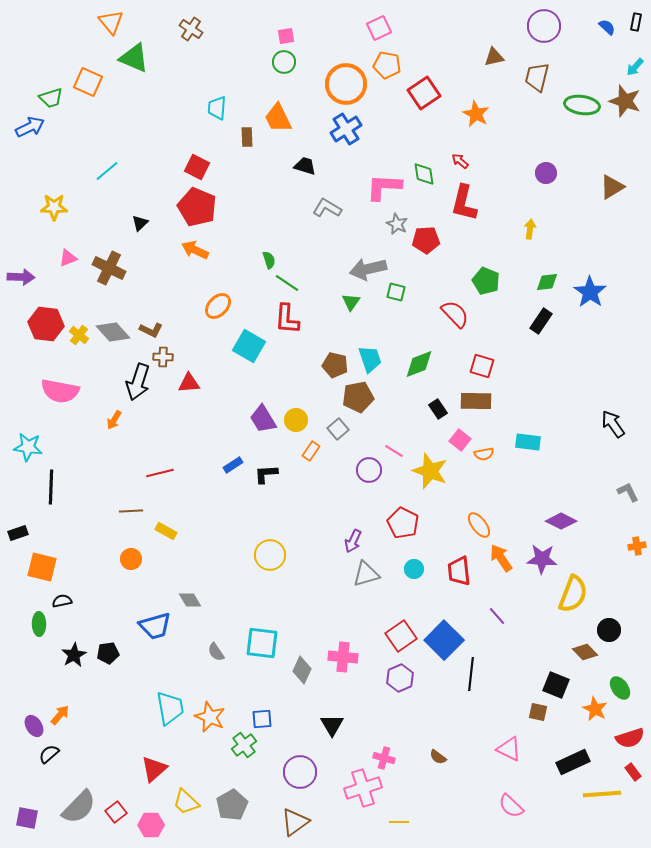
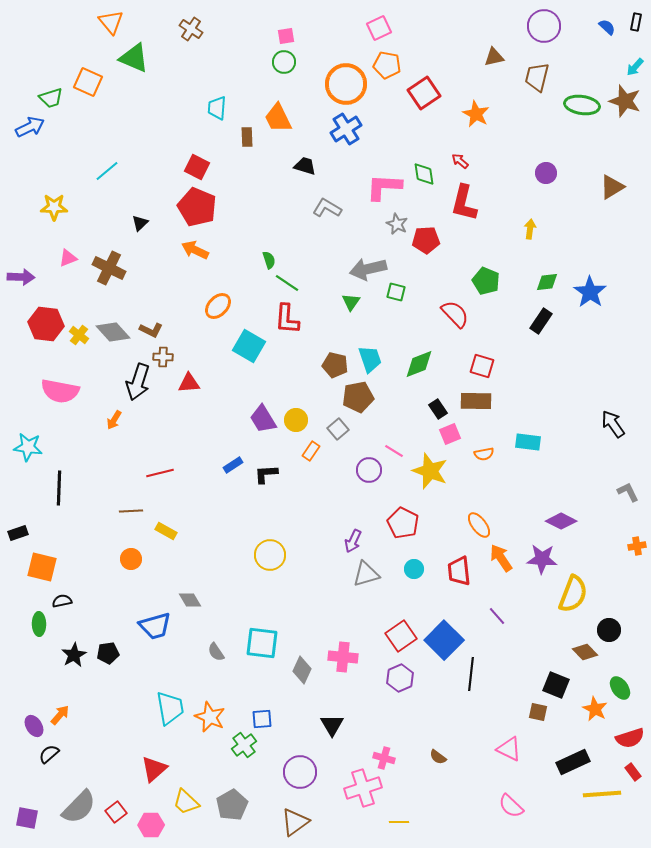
pink square at (460, 440): moved 10 px left, 6 px up; rotated 30 degrees clockwise
black line at (51, 487): moved 8 px right, 1 px down
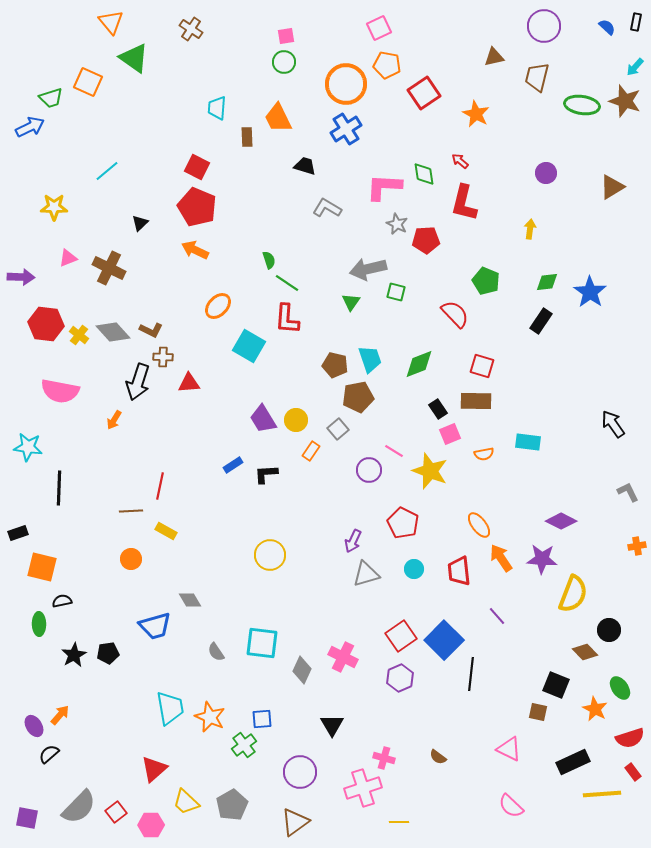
green triangle at (134, 58): rotated 12 degrees clockwise
red line at (160, 473): moved 13 px down; rotated 64 degrees counterclockwise
pink cross at (343, 657): rotated 20 degrees clockwise
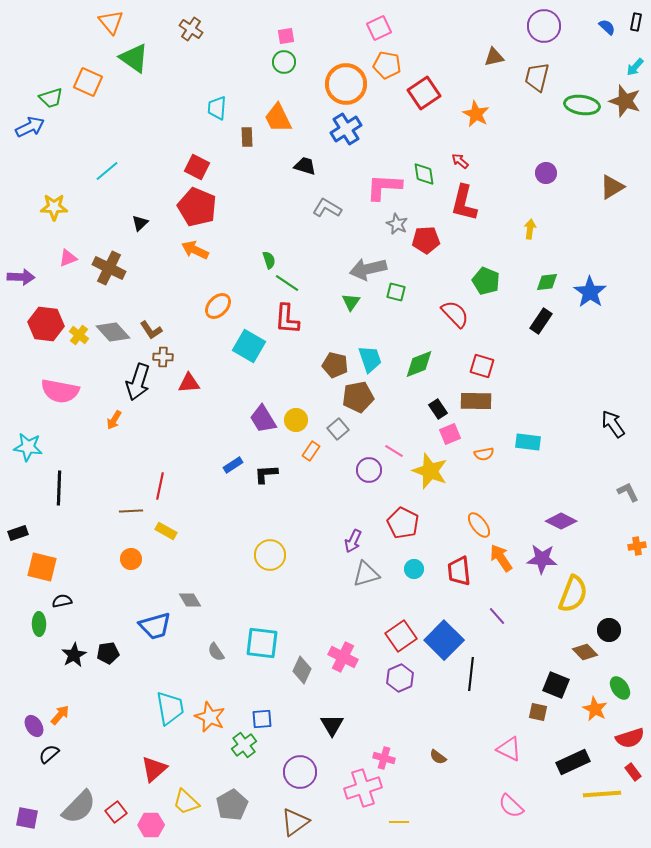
brown L-shape at (151, 330): rotated 30 degrees clockwise
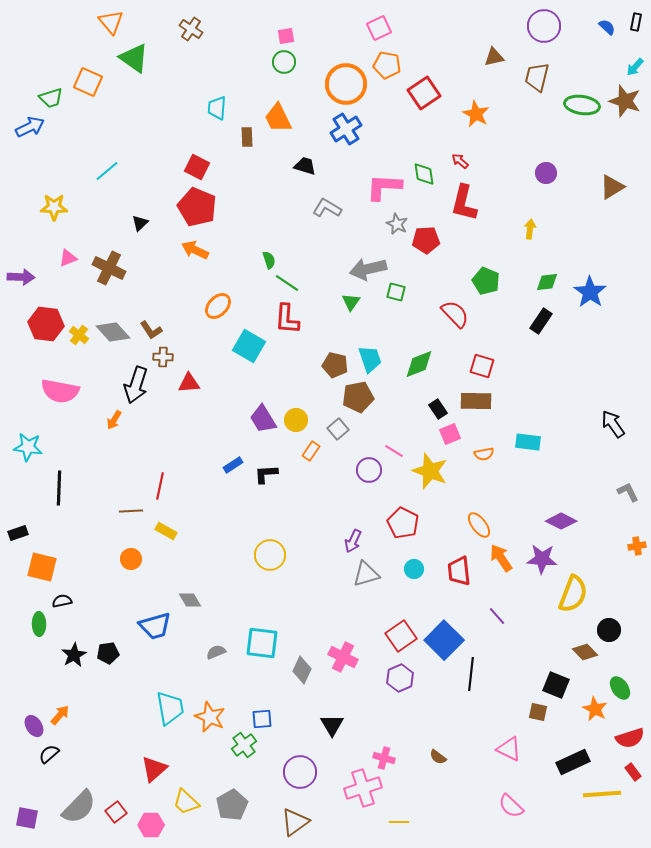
black arrow at (138, 382): moved 2 px left, 3 px down
gray semicircle at (216, 652): rotated 102 degrees clockwise
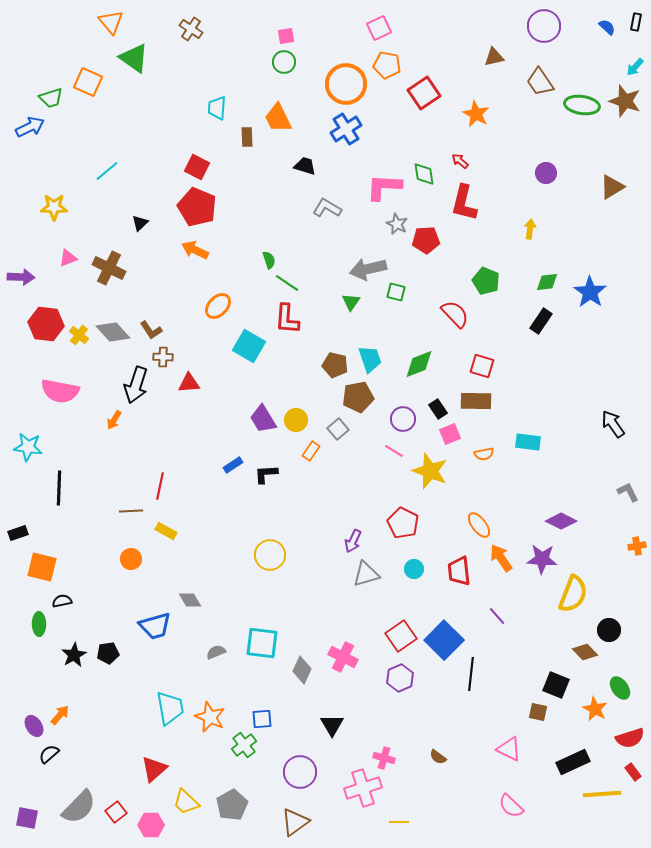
brown trapezoid at (537, 77): moved 3 px right, 5 px down; rotated 48 degrees counterclockwise
purple circle at (369, 470): moved 34 px right, 51 px up
